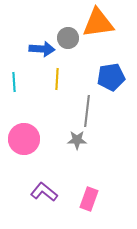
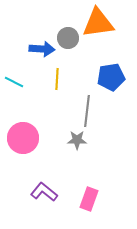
cyan line: rotated 60 degrees counterclockwise
pink circle: moved 1 px left, 1 px up
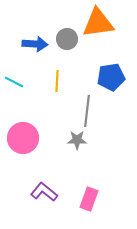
gray circle: moved 1 px left, 1 px down
blue arrow: moved 7 px left, 5 px up
yellow line: moved 2 px down
